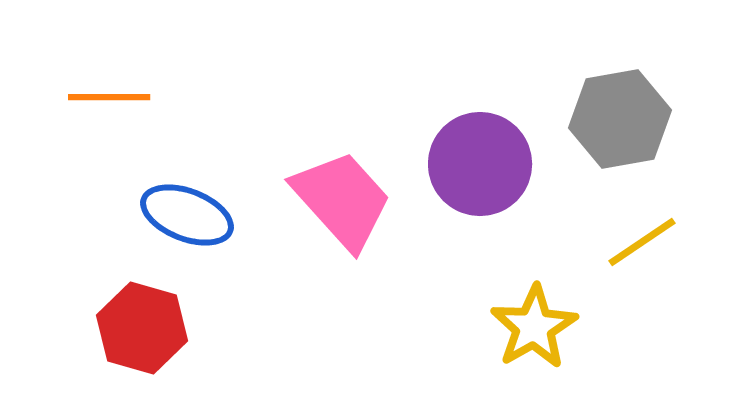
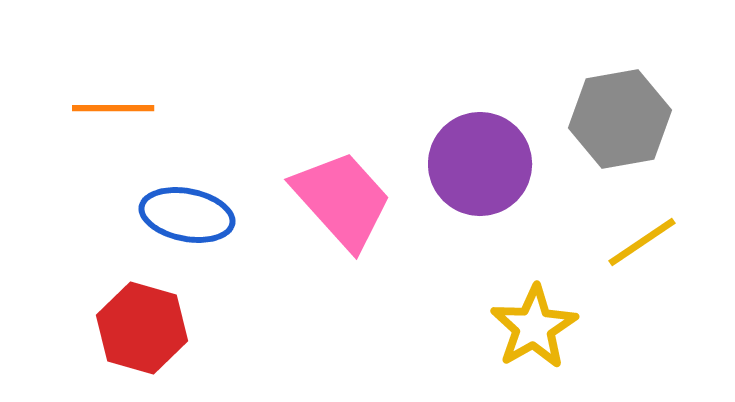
orange line: moved 4 px right, 11 px down
blue ellipse: rotated 10 degrees counterclockwise
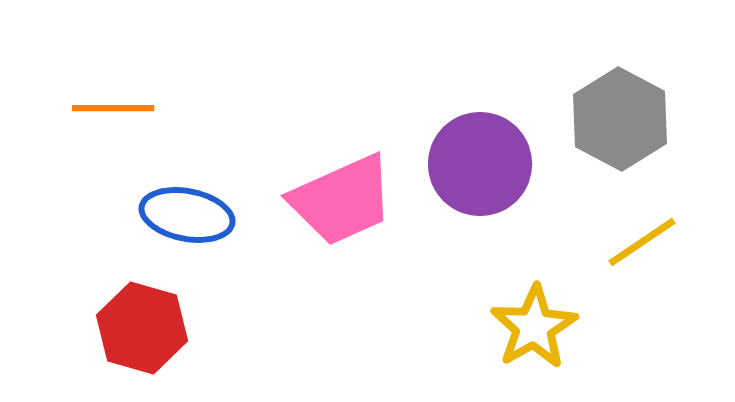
gray hexagon: rotated 22 degrees counterclockwise
pink trapezoid: rotated 108 degrees clockwise
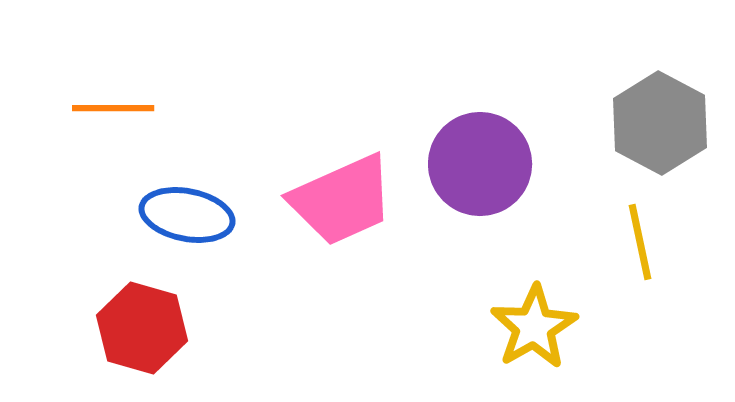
gray hexagon: moved 40 px right, 4 px down
yellow line: moved 2 px left; rotated 68 degrees counterclockwise
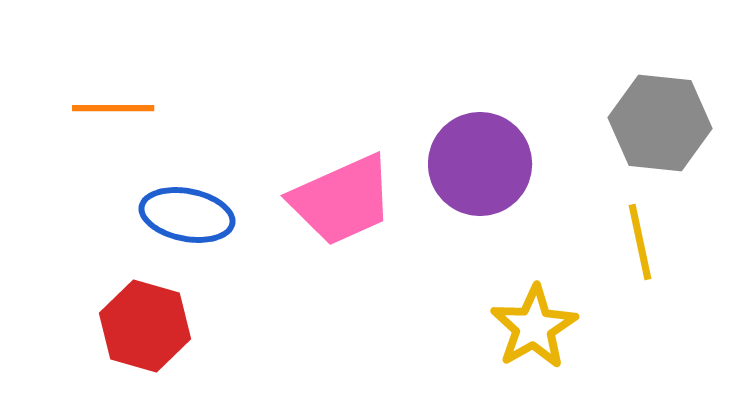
gray hexagon: rotated 22 degrees counterclockwise
red hexagon: moved 3 px right, 2 px up
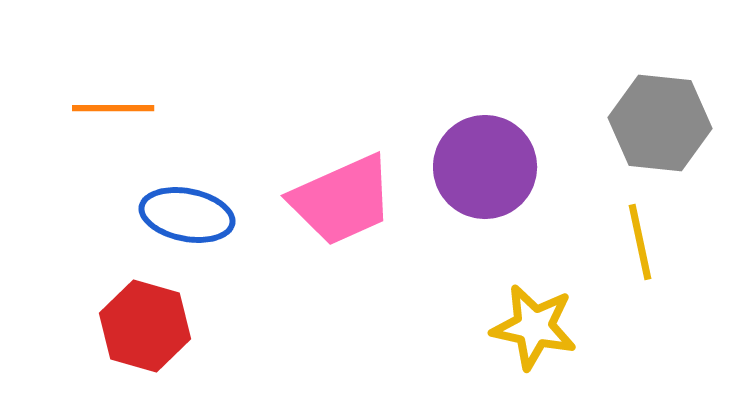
purple circle: moved 5 px right, 3 px down
yellow star: rotated 30 degrees counterclockwise
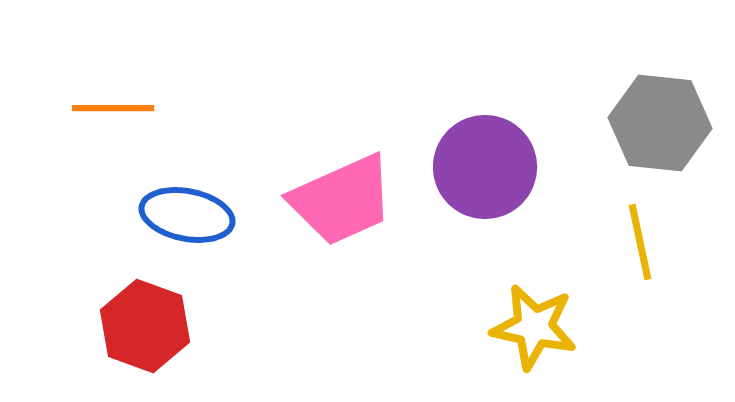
red hexagon: rotated 4 degrees clockwise
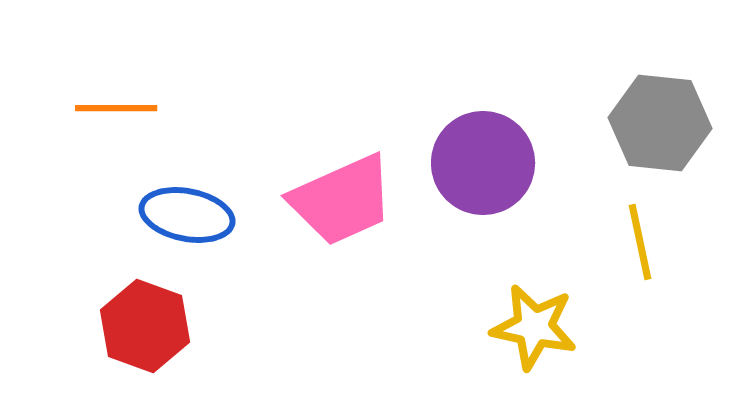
orange line: moved 3 px right
purple circle: moved 2 px left, 4 px up
